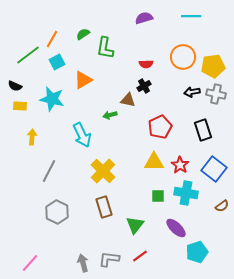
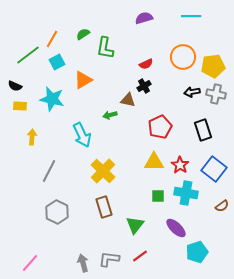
red semicircle: rotated 24 degrees counterclockwise
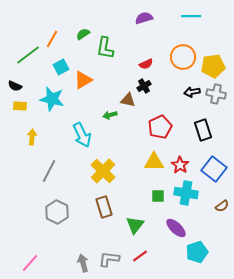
cyan square: moved 4 px right, 5 px down
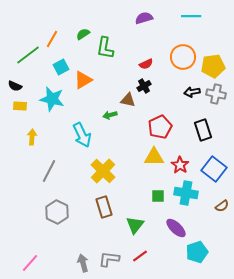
yellow triangle: moved 5 px up
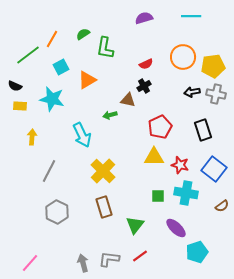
orange triangle: moved 4 px right
red star: rotated 18 degrees counterclockwise
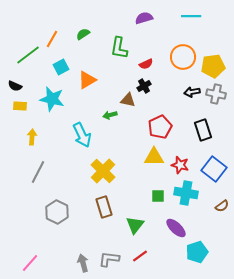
green L-shape: moved 14 px right
gray line: moved 11 px left, 1 px down
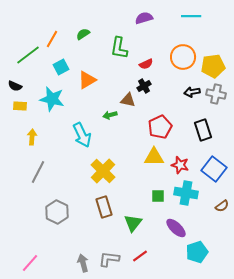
green triangle: moved 2 px left, 2 px up
